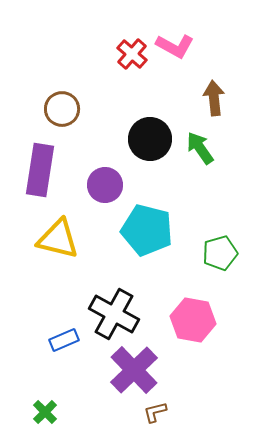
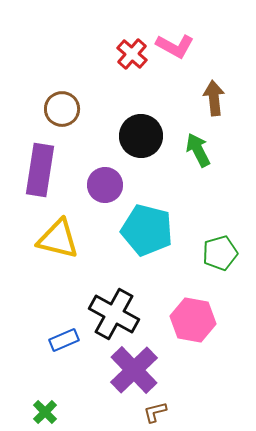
black circle: moved 9 px left, 3 px up
green arrow: moved 2 px left, 2 px down; rotated 8 degrees clockwise
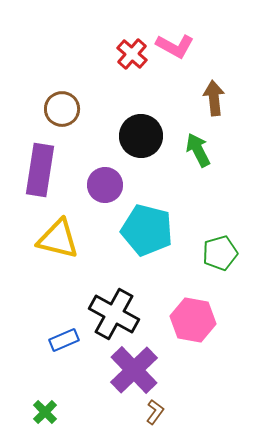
brown L-shape: rotated 140 degrees clockwise
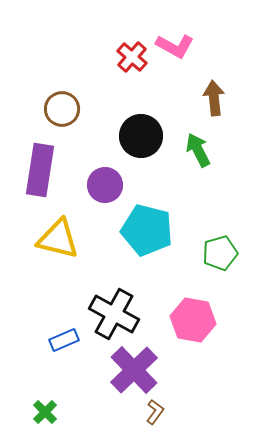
red cross: moved 3 px down
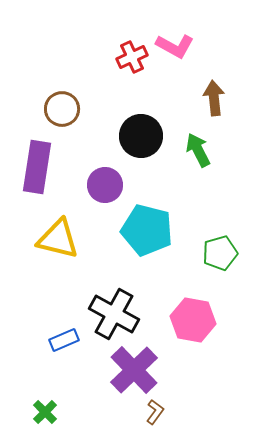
red cross: rotated 24 degrees clockwise
purple rectangle: moved 3 px left, 3 px up
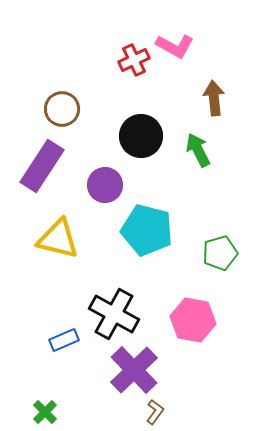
red cross: moved 2 px right, 3 px down
purple rectangle: moved 5 px right, 1 px up; rotated 24 degrees clockwise
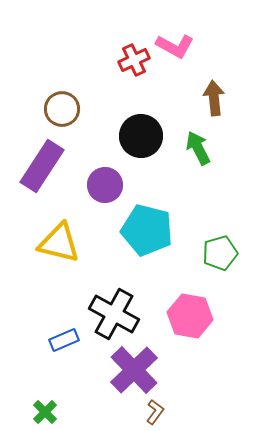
green arrow: moved 2 px up
yellow triangle: moved 1 px right, 4 px down
pink hexagon: moved 3 px left, 4 px up
